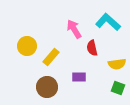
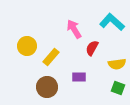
cyan L-shape: moved 4 px right
red semicircle: rotated 42 degrees clockwise
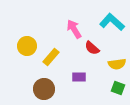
red semicircle: rotated 77 degrees counterclockwise
brown circle: moved 3 px left, 2 px down
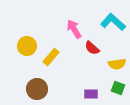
cyan L-shape: moved 1 px right
purple rectangle: moved 12 px right, 17 px down
brown circle: moved 7 px left
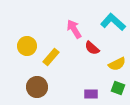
yellow semicircle: rotated 18 degrees counterclockwise
brown circle: moved 2 px up
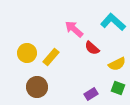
pink arrow: rotated 18 degrees counterclockwise
yellow circle: moved 7 px down
purple rectangle: rotated 32 degrees counterclockwise
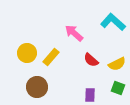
pink arrow: moved 4 px down
red semicircle: moved 1 px left, 12 px down
purple rectangle: moved 1 px left, 1 px down; rotated 56 degrees counterclockwise
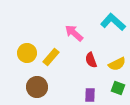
red semicircle: rotated 28 degrees clockwise
